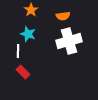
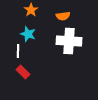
white cross: rotated 20 degrees clockwise
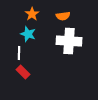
orange star: moved 1 px right, 4 px down
white line: moved 1 px right, 2 px down
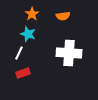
white cross: moved 12 px down
white line: rotated 24 degrees clockwise
red rectangle: moved 1 px down; rotated 64 degrees counterclockwise
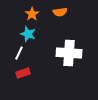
orange semicircle: moved 3 px left, 4 px up
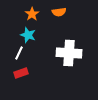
orange semicircle: moved 1 px left
cyan star: moved 1 px down
red rectangle: moved 2 px left
